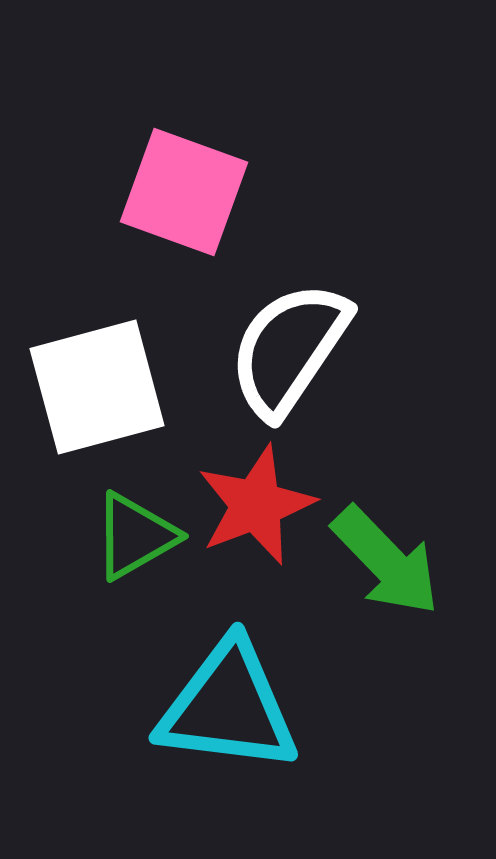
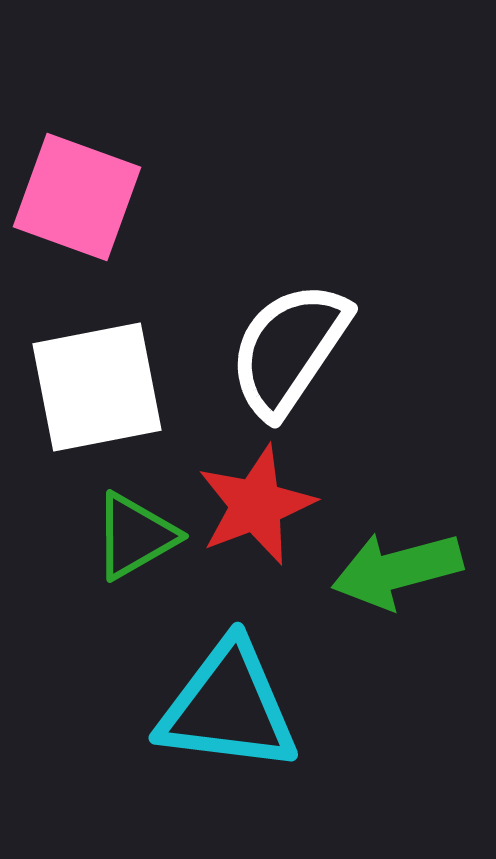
pink square: moved 107 px left, 5 px down
white square: rotated 4 degrees clockwise
green arrow: moved 11 px right, 9 px down; rotated 119 degrees clockwise
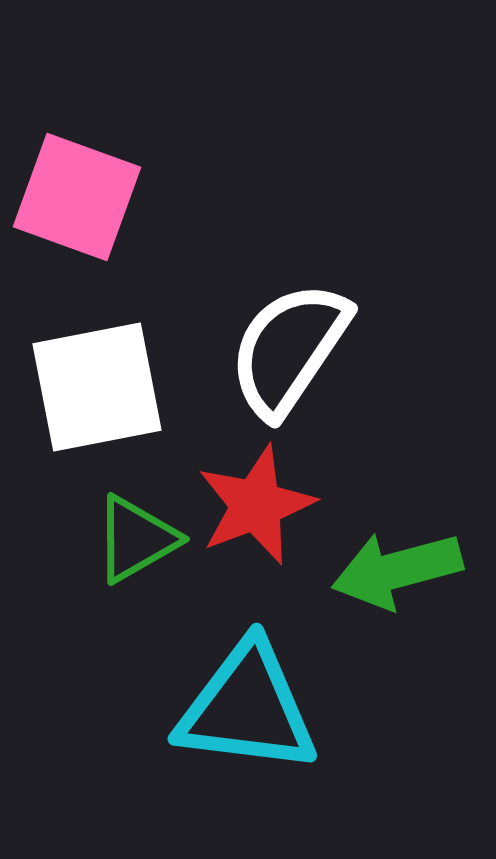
green triangle: moved 1 px right, 3 px down
cyan triangle: moved 19 px right, 1 px down
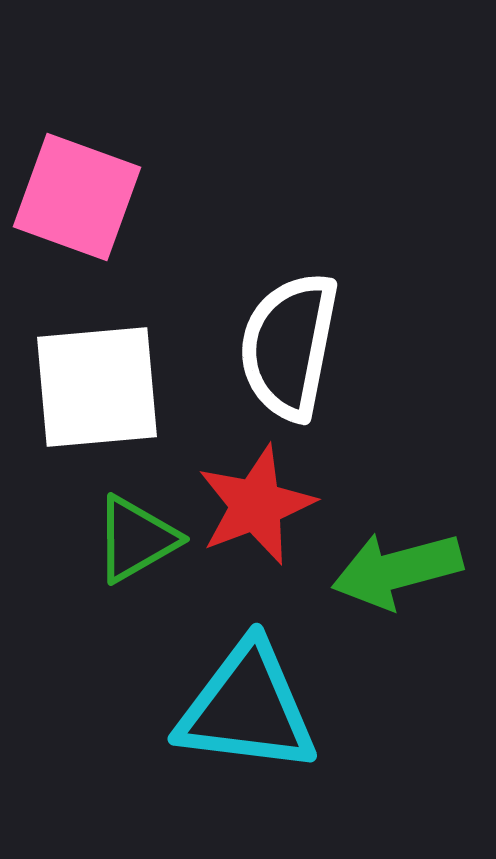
white semicircle: moved 3 px up; rotated 23 degrees counterclockwise
white square: rotated 6 degrees clockwise
